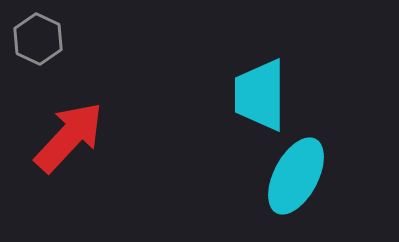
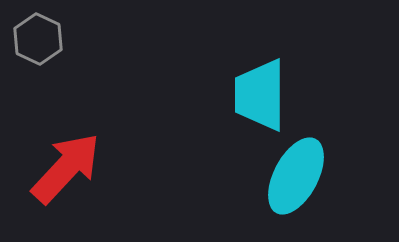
red arrow: moved 3 px left, 31 px down
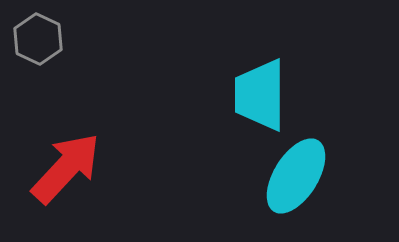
cyan ellipse: rotated 4 degrees clockwise
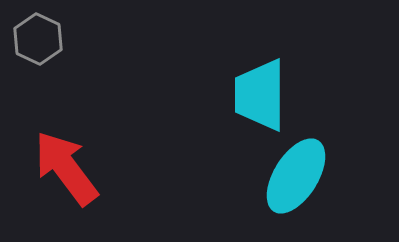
red arrow: rotated 80 degrees counterclockwise
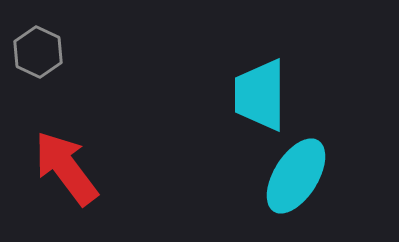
gray hexagon: moved 13 px down
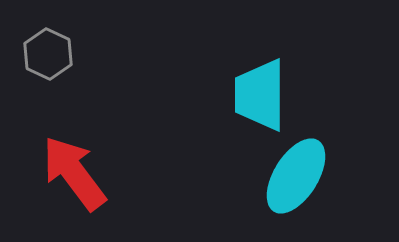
gray hexagon: moved 10 px right, 2 px down
red arrow: moved 8 px right, 5 px down
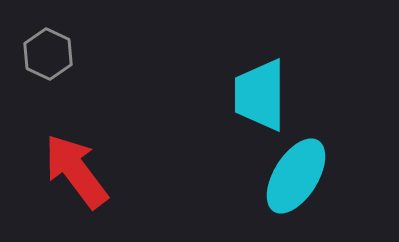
red arrow: moved 2 px right, 2 px up
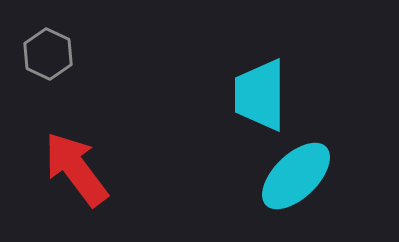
red arrow: moved 2 px up
cyan ellipse: rotated 14 degrees clockwise
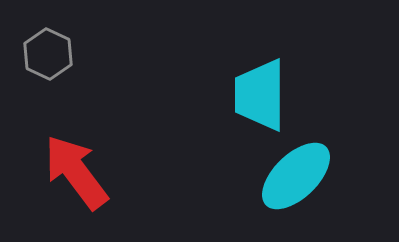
red arrow: moved 3 px down
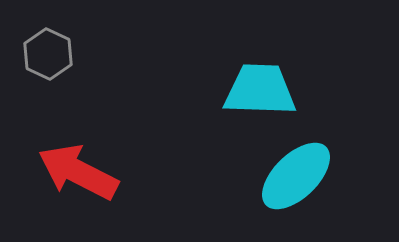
cyan trapezoid: moved 5 px up; rotated 92 degrees clockwise
red arrow: moved 2 px right; rotated 26 degrees counterclockwise
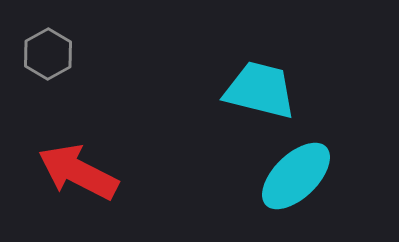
gray hexagon: rotated 6 degrees clockwise
cyan trapezoid: rotated 12 degrees clockwise
